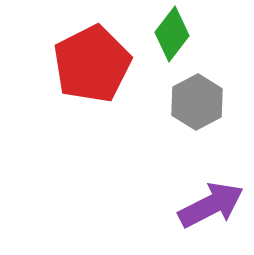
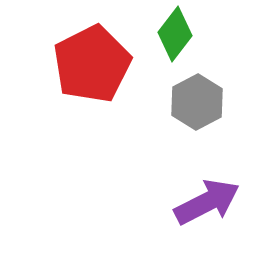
green diamond: moved 3 px right
purple arrow: moved 4 px left, 3 px up
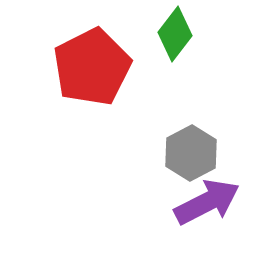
red pentagon: moved 3 px down
gray hexagon: moved 6 px left, 51 px down
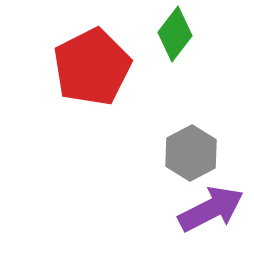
purple arrow: moved 4 px right, 7 px down
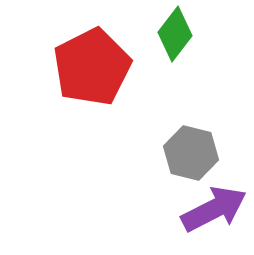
gray hexagon: rotated 18 degrees counterclockwise
purple arrow: moved 3 px right
